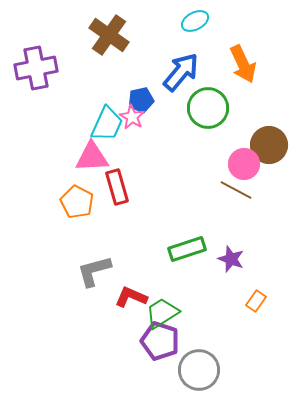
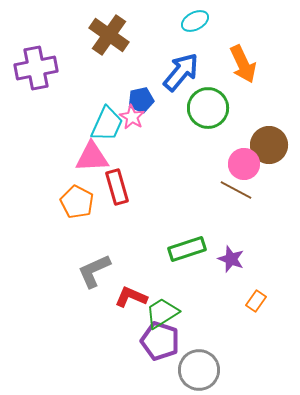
gray L-shape: rotated 9 degrees counterclockwise
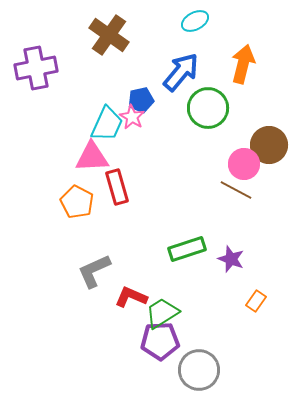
orange arrow: rotated 141 degrees counterclockwise
purple pentagon: rotated 21 degrees counterclockwise
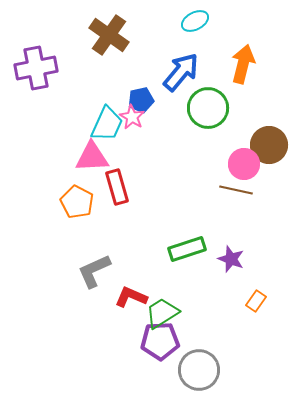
brown line: rotated 16 degrees counterclockwise
